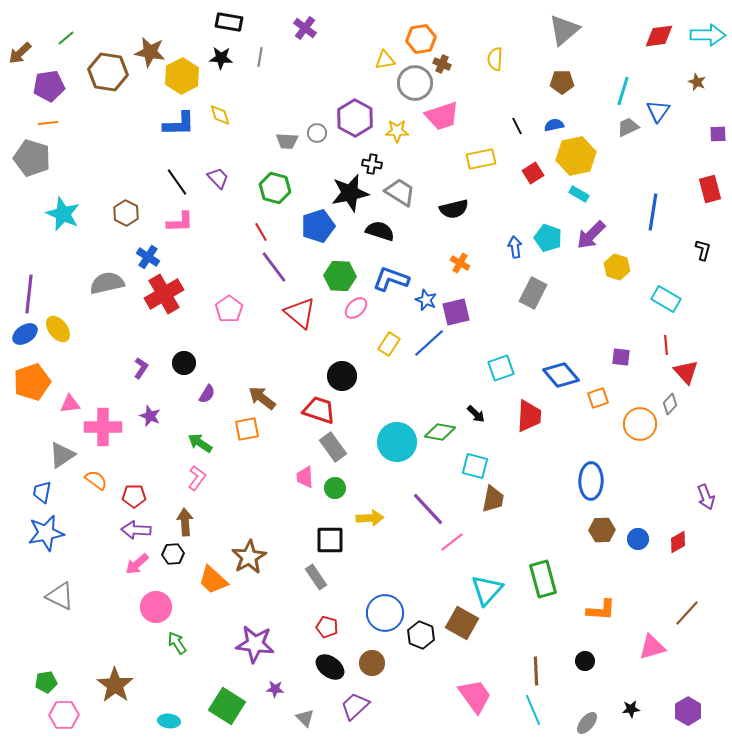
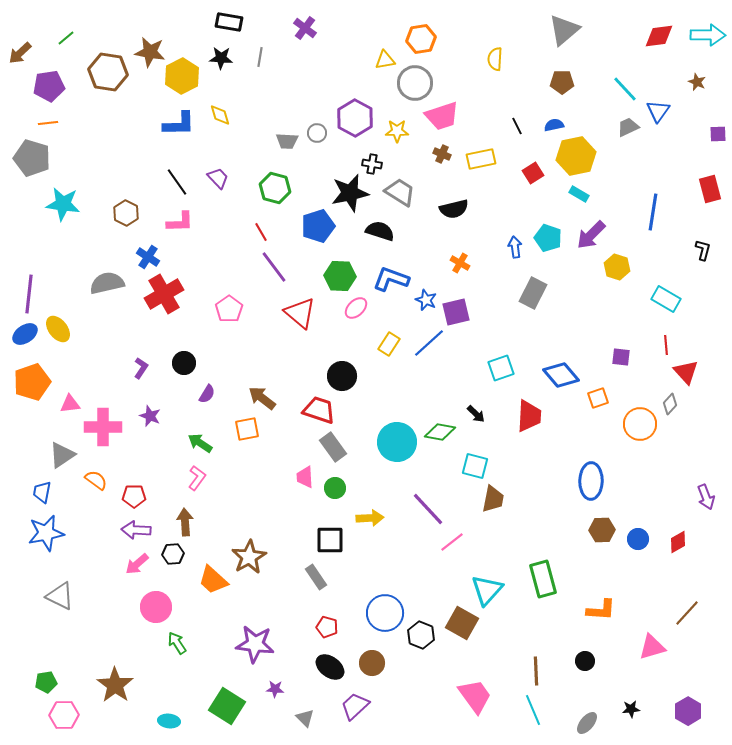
brown cross at (442, 64): moved 90 px down
cyan line at (623, 91): moved 2 px right, 2 px up; rotated 60 degrees counterclockwise
cyan star at (63, 214): moved 10 px up; rotated 16 degrees counterclockwise
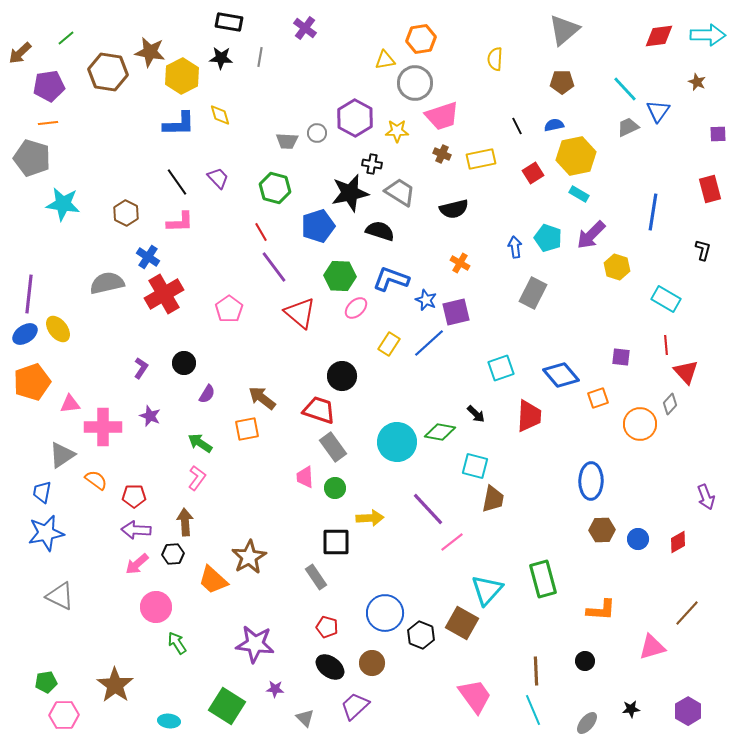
black square at (330, 540): moved 6 px right, 2 px down
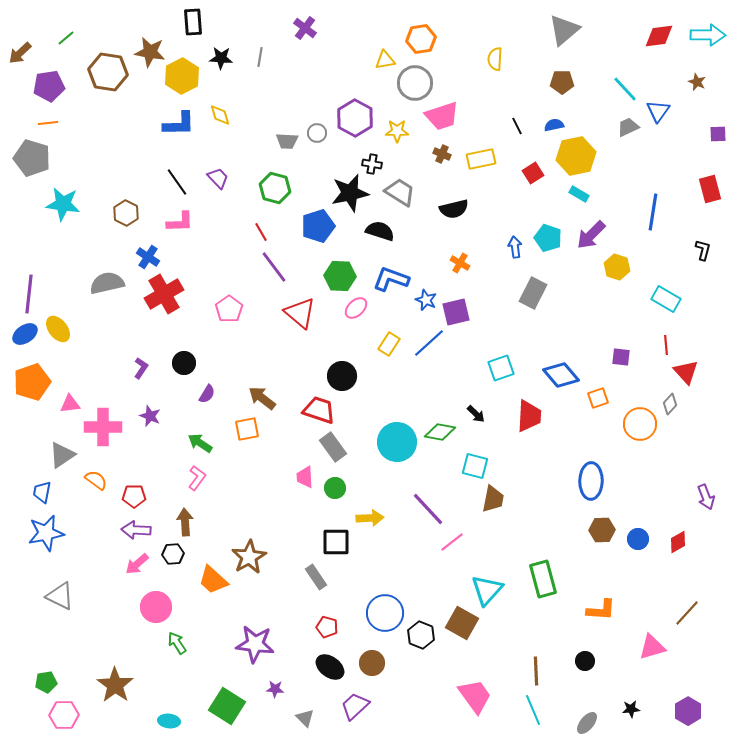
black rectangle at (229, 22): moved 36 px left; rotated 76 degrees clockwise
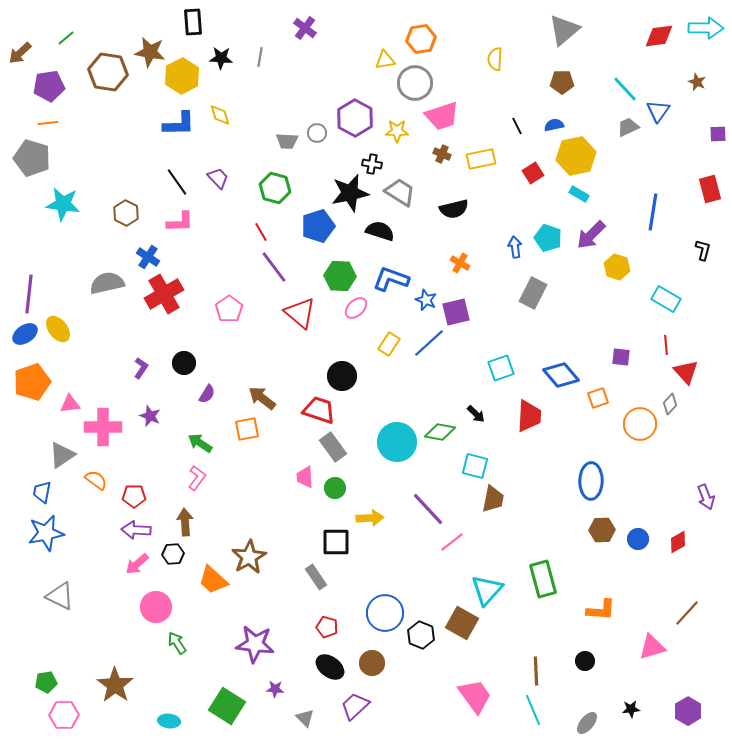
cyan arrow at (708, 35): moved 2 px left, 7 px up
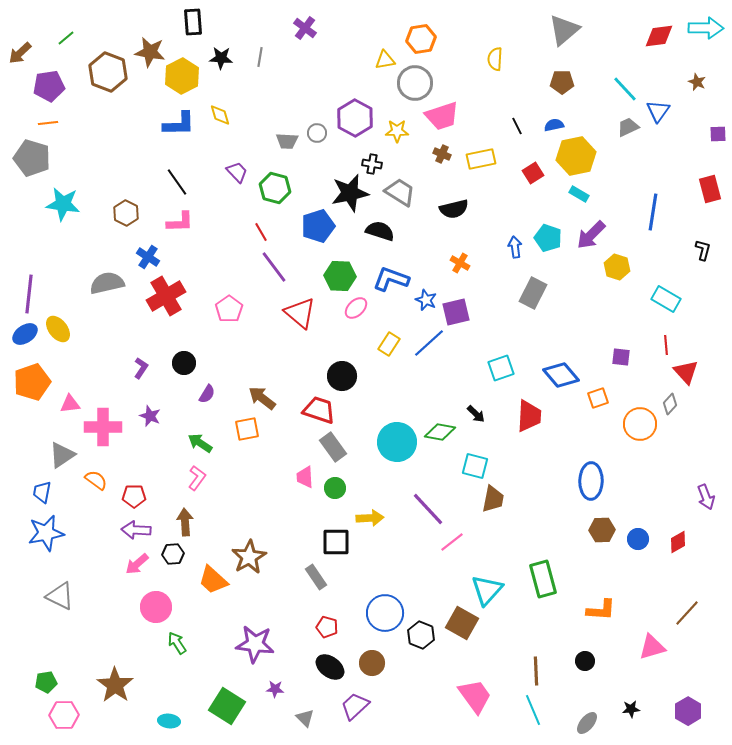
brown hexagon at (108, 72): rotated 12 degrees clockwise
purple trapezoid at (218, 178): moved 19 px right, 6 px up
red cross at (164, 294): moved 2 px right, 2 px down
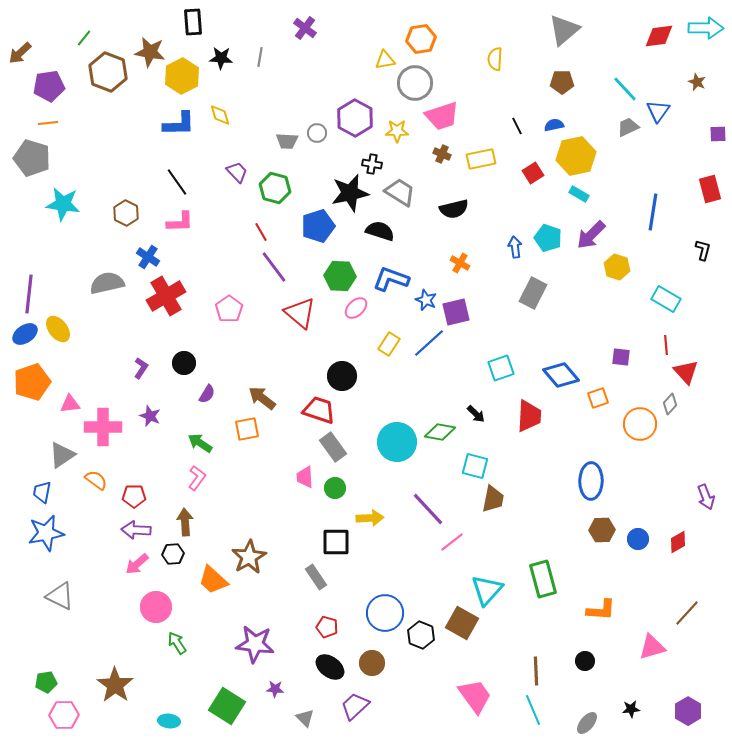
green line at (66, 38): moved 18 px right; rotated 12 degrees counterclockwise
